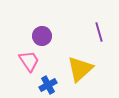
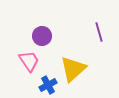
yellow triangle: moved 7 px left
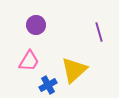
purple circle: moved 6 px left, 11 px up
pink trapezoid: rotated 65 degrees clockwise
yellow triangle: moved 1 px right, 1 px down
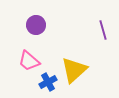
purple line: moved 4 px right, 2 px up
pink trapezoid: rotated 100 degrees clockwise
blue cross: moved 3 px up
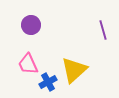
purple circle: moved 5 px left
pink trapezoid: moved 1 px left, 3 px down; rotated 25 degrees clockwise
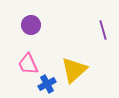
blue cross: moved 1 px left, 2 px down
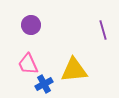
yellow triangle: rotated 36 degrees clockwise
blue cross: moved 3 px left
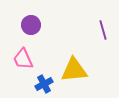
pink trapezoid: moved 5 px left, 5 px up
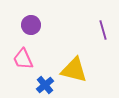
yellow triangle: rotated 20 degrees clockwise
blue cross: moved 1 px right, 1 px down; rotated 12 degrees counterclockwise
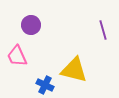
pink trapezoid: moved 6 px left, 3 px up
blue cross: rotated 24 degrees counterclockwise
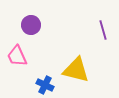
yellow triangle: moved 2 px right
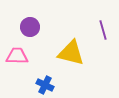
purple circle: moved 1 px left, 2 px down
pink trapezoid: rotated 115 degrees clockwise
yellow triangle: moved 5 px left, 17 px up
